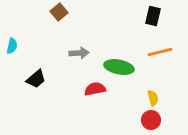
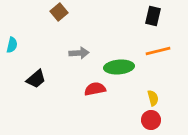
cyan semicircle: moved 1 px up
orange line: moved 2 px left, 1 px up
green ellipse: rotated 16 degrees counterclockwise
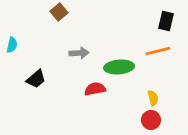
black rectangle: moved 13 px right, 5 px down
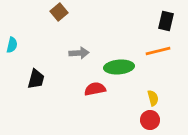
black trapezoid: rotated 35 degrees counterclockwise
red circle: moved 1 px left
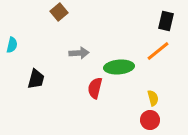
orange line: rotated 25 degrees counterclockwise
red semicircle: moved 1 px up; rotated 65 degrees counterclockwise
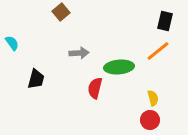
brown square: moved 2 px right
black rectangle: moved 1 px left
cyan semicircle: moved 2 px up; rotated 49 degrees counterclockwise
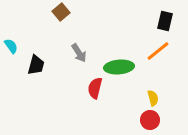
cyan semicircle: moved 1 px left, 3 px down
gray arrow: rotated 60 degrees clockwise
black trapezoid: moved 14 px up
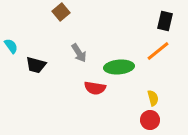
black trapezoid: rotated 90 degrees clockwise
red semicircle: rotated 95 degrees counterclockwise
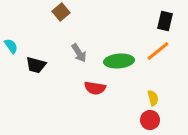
green ellipse: moved 6 px up
